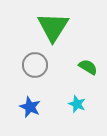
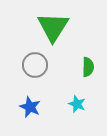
green semicircle: rotated 60 degrees clockwise
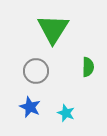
green triangle: moved 2 px down
gray circle: moved 1 px right, 6 px down
cyan star: moved 11 px left, 9 px down
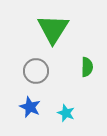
green semicircle: moved 1 px left
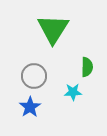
gray circle: moved 2 px left, 5 px down
blue star: rotated 15 degrees clockwise
cyan star: moved 7 px right, 21 px up; rotated 24 degrees counterclockwise
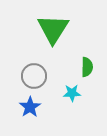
cyan star: moved 1 px left, 1 px down
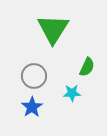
green semicircle: rotated 24 degrees clockwise
blue star: moved 2 px right
